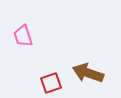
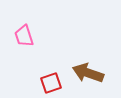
pink trapezoid: moved 1 px right
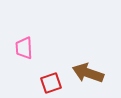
pink trapezoid: moved 12 px down; rotated 15 degrees clockwise
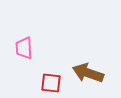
red square: rotated 25 degrees clockwise
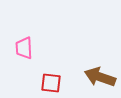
brown arrow: moved 12 px right, 4 px down
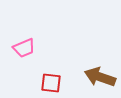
pink trapezoid: rotated 110 degrees counterclockwise
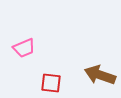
brown arrow: moved 2 px up
